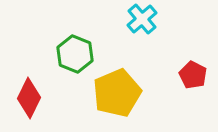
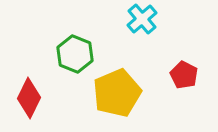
red pentagon: moved 9 px left
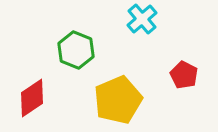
green hexagon: moved 1 px right, 4 px up
yellow pentagon: moved 1 px right, 7 px down
red diamond: moved 3 px right; rotated 30 degrees clockwise
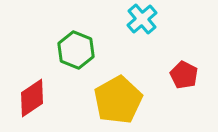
yellow pentagon: rotated 6 degrees counterclockwise
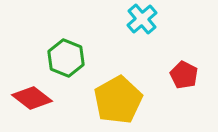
green hexagon: moved 10 px left, 8 px down
red diamond: rotated 72 degrees clockwise
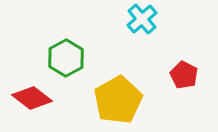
green hexagon: rotated 9 degrees clockwise
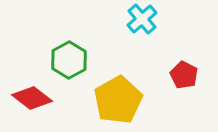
green hexagon: moved 3 px right, 2 px down
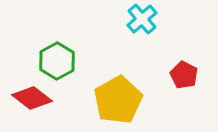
green hexagon: moved 12 px left, 1 px down
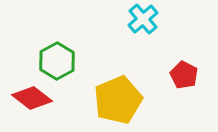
cyan cross: moved 1 px right
yellow pentagon: rotated 6 degrees clockwise
